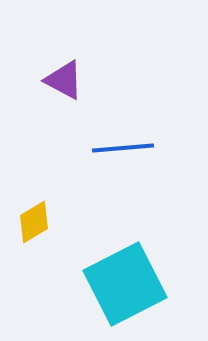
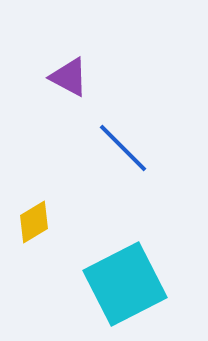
purple triangle: moved 5 px right, 3 px up
blue line: rotated 50 degrees clockwise
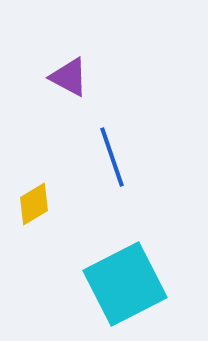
blue line: moved 11 px left, 9 px down; rotated 26 degrees clockwise
yellow diamond: moved 18 px up
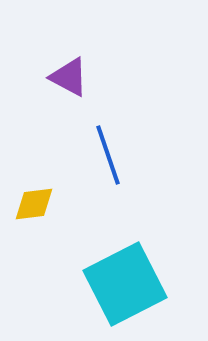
blue line: moved 4 px left, 2 px up
yellow diamond: rotated 24 degrees clockwise
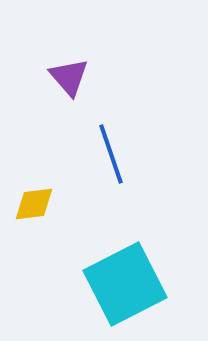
purple triangle: rotated 21 degrees clockwise
blue line: moved 3 px right, 1 px up
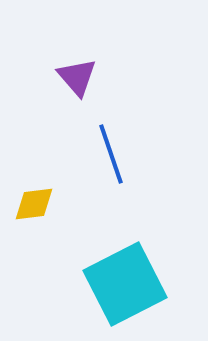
purple triangle: moved 8 px right
